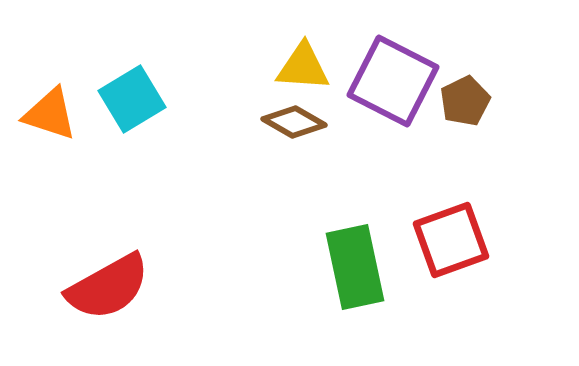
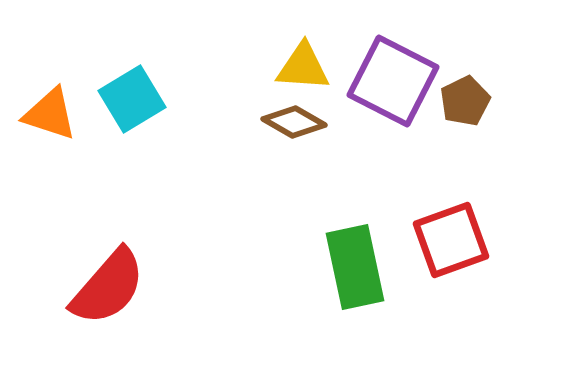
red semicircle: rotated 20 degrees counterclockwise
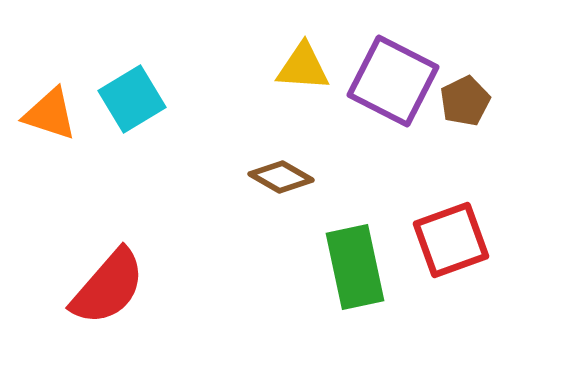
brown diamond: moved 13 px left, 55 px down
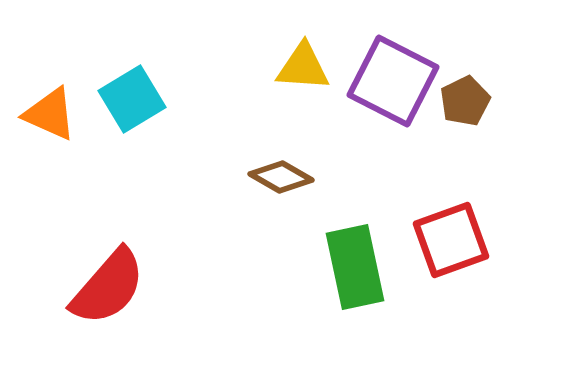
orange triangle: rotated 6 degrees clockwise
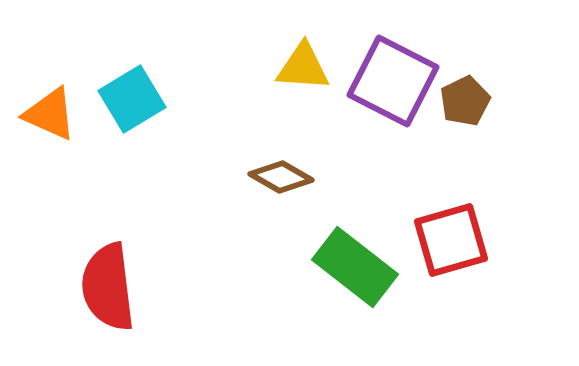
red square: rotated 4 degrees clockwise
green rectangle: rotated 40 degrees counterclockwise
red semicircle: rotated 132 degrees clockwise
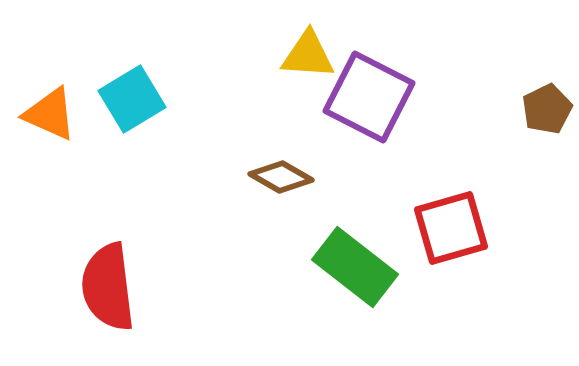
yellow triangle: moved 5 px right, 12 px up
purple square: moved 24 px left, 16 px down
brown pentagon: moved 82 px right, 8 px down
red square: moved 12 px up
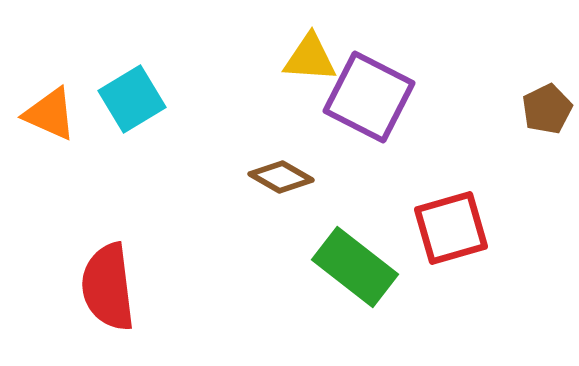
yellow triangle: moved 2 px right, 3 px down
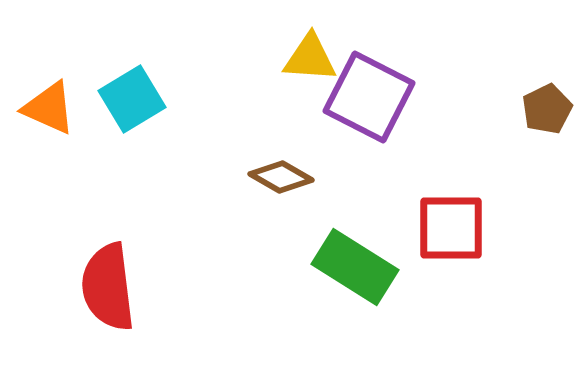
orange triangle: moved 1 px left, 6 px up
red square: rotated 16 degrees clockwise
green rectangle: rotated 6 degrees counterclockwise
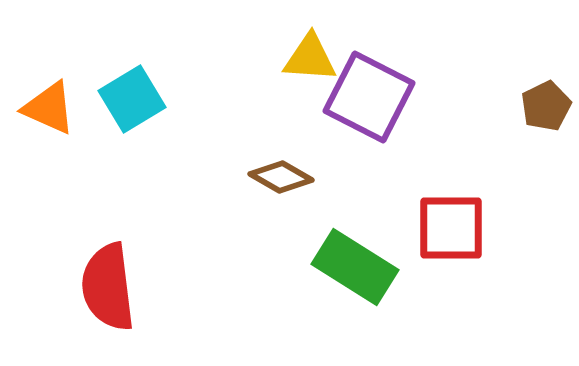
brown pentagon: moved 1 px left, 3 px up
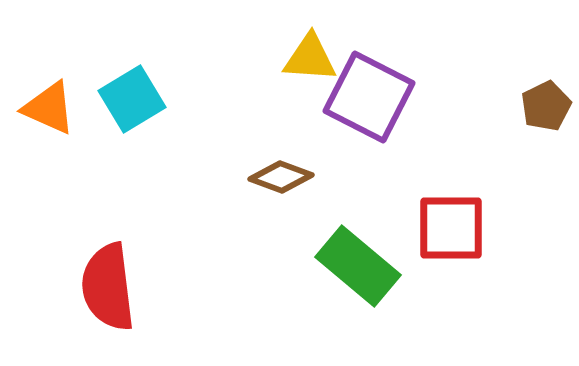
brown diamond: rotated 10 degrees counterclockwise
green rectangle: moved 3 px right, 1 px up; rotated 8 degrees clockwise
